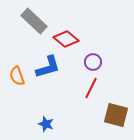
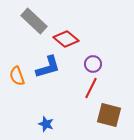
purple circle: moved 2 px down
brown square: moved 7 px left
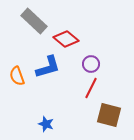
purple circle: moved 2 px left
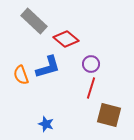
orange semicircle: moved 4 px right, 1 px up
red line: rotated 10 degrees counterclockwise
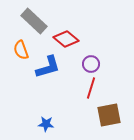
orange semicircle: moved 25 px up
brown square: rotated 25 degrees counterclockwise
blue star: rotated 14 degrees counterclockwise
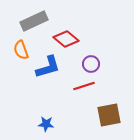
gray rectangle: rotated 68 degrees counterclockwise
red line: moved 7 px left, 2 px up; rotated 55 degrees clockwise
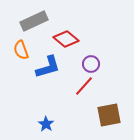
red line: rotated 30 degrees counterclockwise
blue star: rotated 28 degrees clockwise
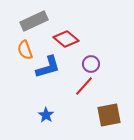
orange semicircle: moved 4 px right
blue star: moved 9 px up
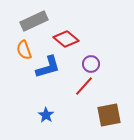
orange semicircle: moved 1 px left
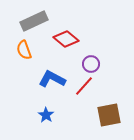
blue L-shape: moved 4 px right, 12 px down; rotated 136 degrees counterclockwise
